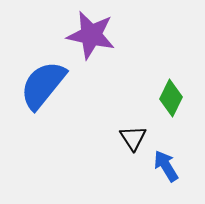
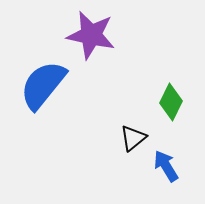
green diamond: moved 4 px down
black triangle: rotated 24 degrees clockwise
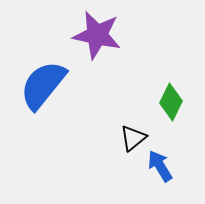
purple star: moved 6 px right
blue arrow: moved 6 px left
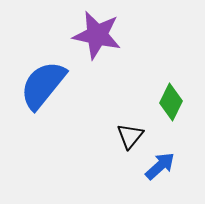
black triangle: moved 3 px left, 2 px up; rotated 12 degrees counterclockwise
blue arrow: rotated 80 degrees clockwise
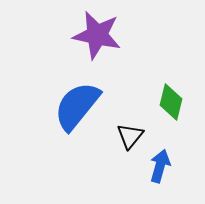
blue semicircle: moved 34 px right, 21 px down
green diamond: rotated 12 degrees counterclockwise
blue arrow: rotated 32 degrees counterclockwise
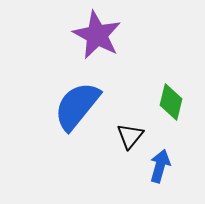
purple star: rotated 15 degrees clockwise
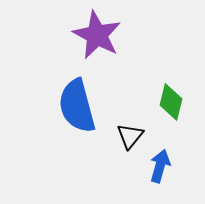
blue semicircle: rotated 54 degrees counterclockwise
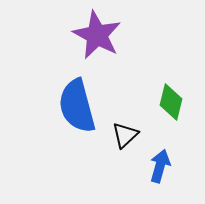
black triangle: moved 5 px left, 1 px up; rotated 8 degrees clockwise
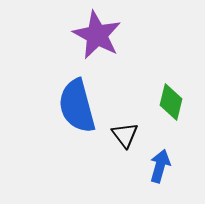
black triangle: rotated 24 degrees counterclockwise
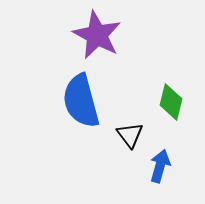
blue semicircle: moved 4 px right, 5 px up
black triangle: moved 5 px right
